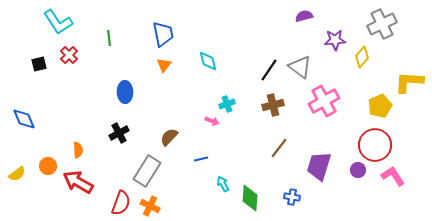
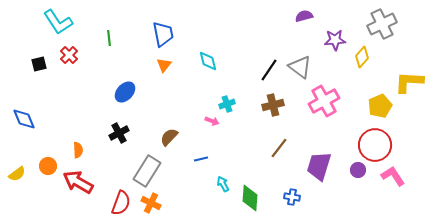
blue ellipse: rotated 45 degrees clockwise
orange cross: moved 1 px right, 3 px up
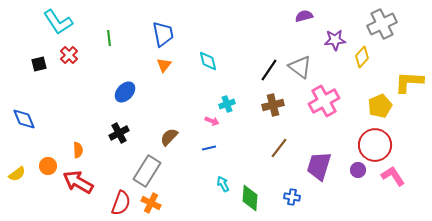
blue line: moved 8 px right, 11 px up
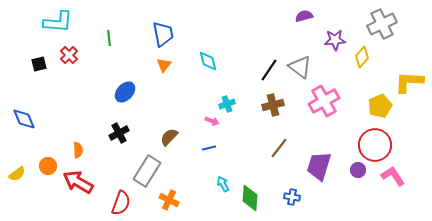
cyan L-shape: rotated 52 degrees counterclockwise
orange cross: moved 18 px right, 3 px up
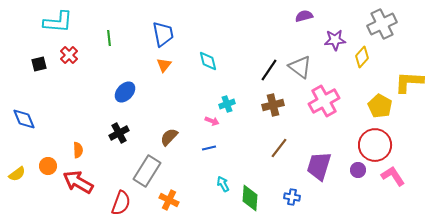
yellow pentagon: rotated 20 degrees counterclockwise
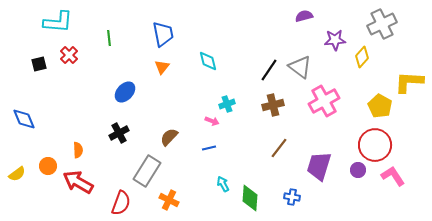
orange triangle: moved 2 px left, 2 px down
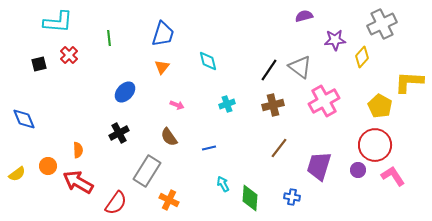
blue trapezoid: rotated 28 degrees clockwise
pink arrow: moved 35 px left, 16 px up
brown semicircle: rotated 78 degrees counterclockwise
red semicircle: moved 5 px left; rotated 15 degrees clockwise
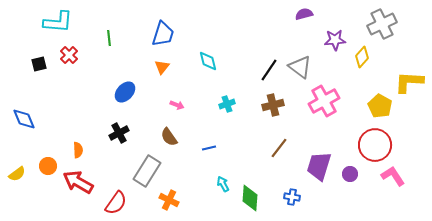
purple semicircle: moved 2 px up
purple circle: moved 8 px left, 4 px down
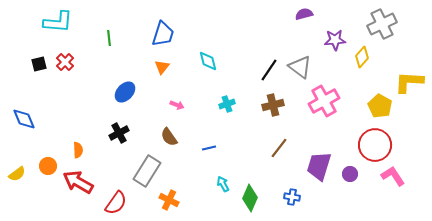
red cross: moved 4 px left, 7 px down
green diamond: rotated 20 degrees clockwise
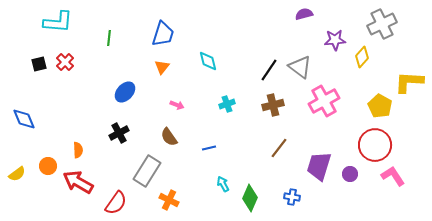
green line: rotated 14 degrees clockwise
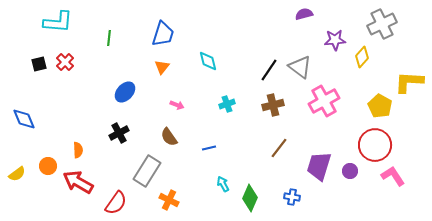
purple circle: moved 3 px up
